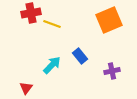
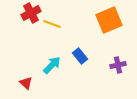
red cross: rotated 18 degrees counterclockwise
purple cross: moved 6 px right, 6 px up
red triangle: moved 5 px up; rotated 24 degrees counterclockwise
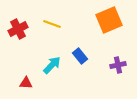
red cross: moved 13 px left, 16 px down
red triangle: rotated 40 degrees counterclockwise
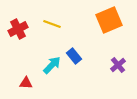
blue rectangle: moved 6 px left
purple cross: rotated 28 degrees counterclockwise
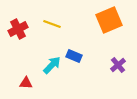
blue rectangle: rotated 28 degrees counterclockwise
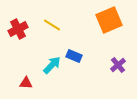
yellow line: moved 1 px down; rotated 12 degrees clockwise
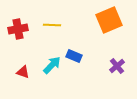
yellow line: rotated 30 degrees counterclockwise
red cross: rotated 18 degrees clockwise
purple cross: moved 1 px left, 1 px down
red triangle: moved 3 px left, 11 px up; rotated 16 degrees clockwise
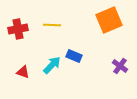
purple cross: moved 3 px right; rotated 14 degrees counterclockwise
